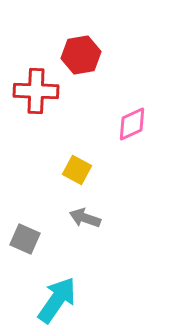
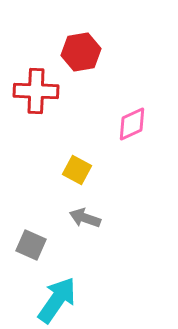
red hexagon: moved 3 px up
gray square: moved 6 px right, 6 px down
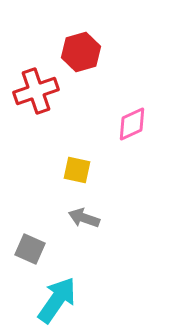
red hexagon: rotated 6 degrees counterclockwise
red cross: rotated 21 degrees counterclockwise
yellow square: rotated 16 degrees counterclockwise
gray arrow: moved 1 px left
gray square: moved 1 px left, 4 px down
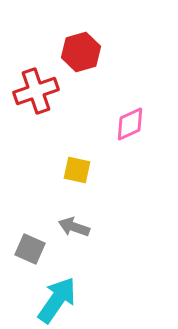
pink diamond: moved 2 px left
gray arrow: moved 10 px left, 9 px down
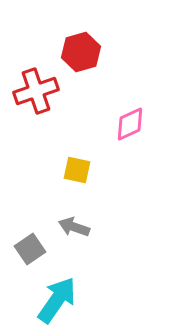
gray square: rotated 32 degrees clockwise
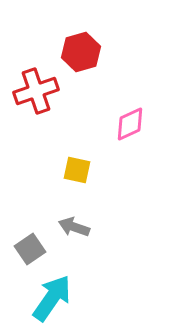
cyan arrow: moved 5 px left, 2 px up
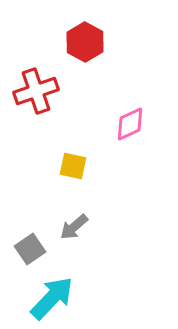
red hexagon: moved 4 px right, 10 px up; rotated 15 degrees counterclockwise
yellow square: moved 4 px left, 4 px up
gray arrow: rotated 60 degrees counterclockwise
cyan arrow: rotated 9 degrees clockwise
